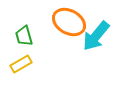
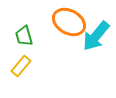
yellow rectangle: moved 2 px down; rotated 20 degrees counterclockwise
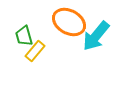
yellow rectangle: moved 14 px right, 15 px up
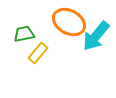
green trapezoid: moved 2 px up; rotated 95 degrees clockwise
yellow rectangle: moved 3 px right, 2 px down
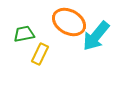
yellow rectangle: moved 2 px right, 1 px down; rotated 15 degrees counterclockwise
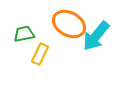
orange ellipse: moved 2 px down
